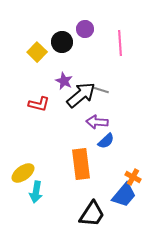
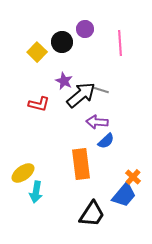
orange cross: rotated 14 degrees clockwise
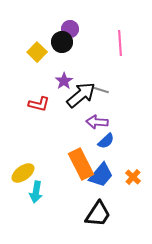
purple circle: moved 15 px left
purple star: rotated 12 degrees clockwise
orange rectangle: rotated 20 degrees counterclockwise
blue trapezoid: moved 23 px left, 20 px up
black trapezoid: moved 6 px right
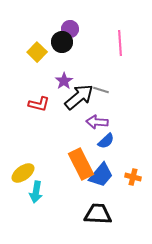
black arrow: moved 2 px left, 2 px down
orange cross: rotated 28 degrees counterclockwise
black trapezoid: rotated 120 degrees counterclockwise
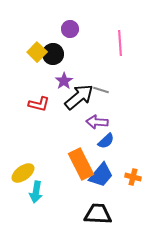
black circle: moved 9 px left, 12 px down
